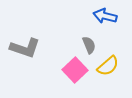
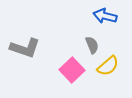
gray semicircle: moved 3 px right
pink square: moved 3 px left
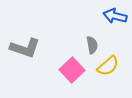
blue arrow: moved 10 px right
gray semicircle: rotated 12 degrees clockwise
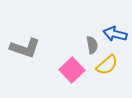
blue arrow: moved 18 px down
yellow semicircle: moved 1 px left, 1 px up
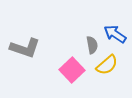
blue arrow: rotated 20 degrees clockwise
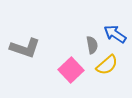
pink square: moved 1 px left
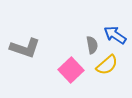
blue arrow: moved 1 px down
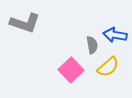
blue arrow: rotated 25 degrees counterclockwise
gray L-shape: moved 25 px up
yellow semicircle: moved 1 px right, 2 px down
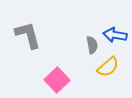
gray L-shape: moved 3 px right, 12 px down; rotated 124 degrees counterclockwise
pink square: moved 14 px left, 10 px down
